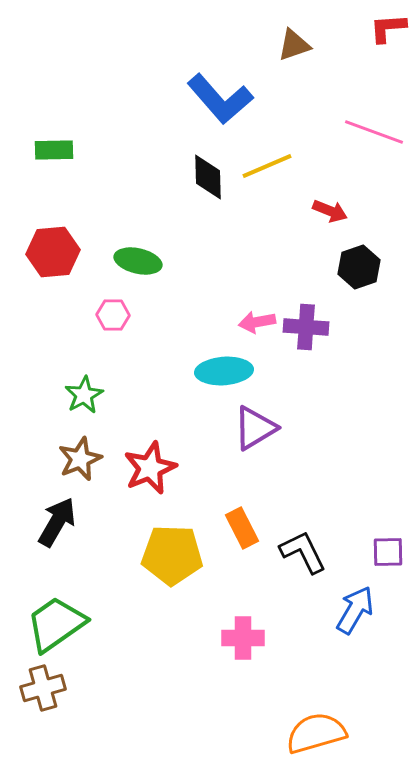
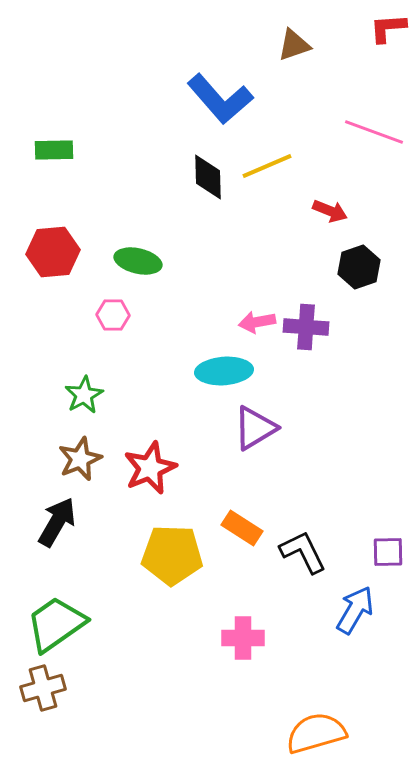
orange rectangle: rotated 30 degrees counterclockwise
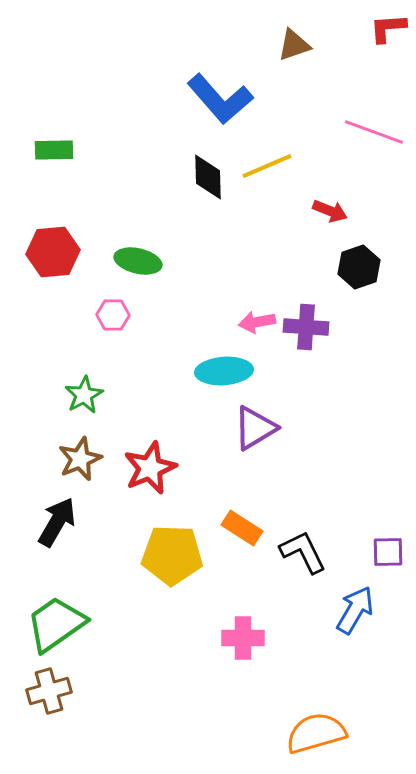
brown cross: moved 6 px right, 3 px down
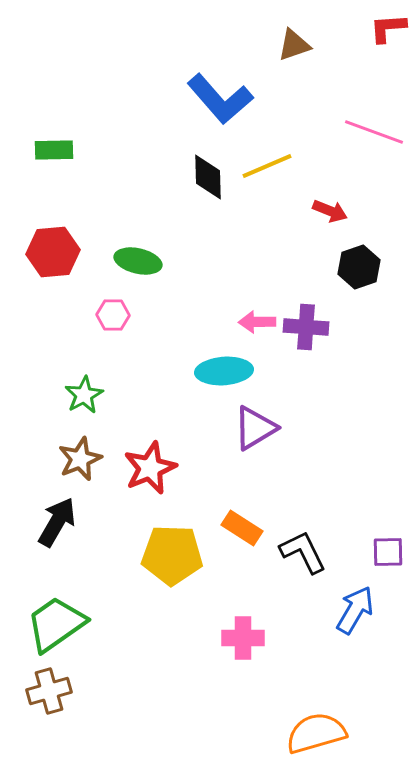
pink arrow: rotated 9 degrees clockwise
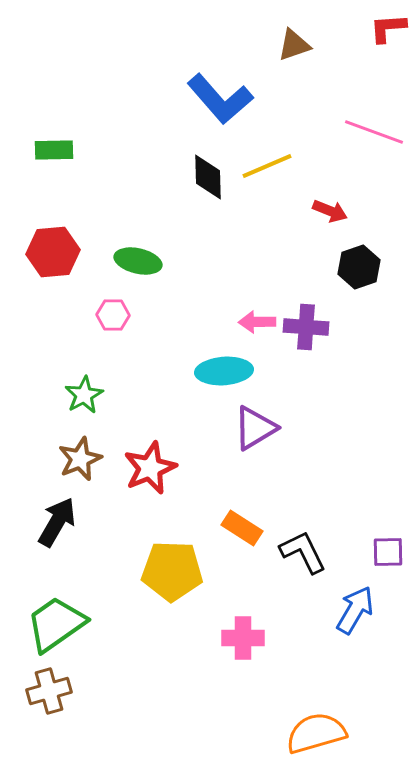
yellow pentagon: moved 16 px down
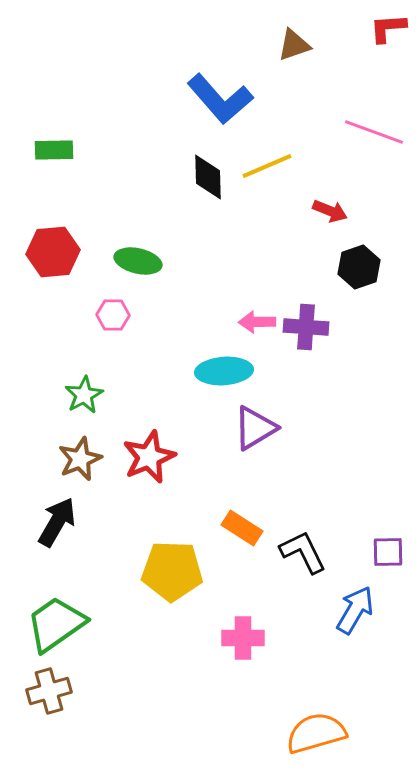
red star: moved 1 px left, 11 px up
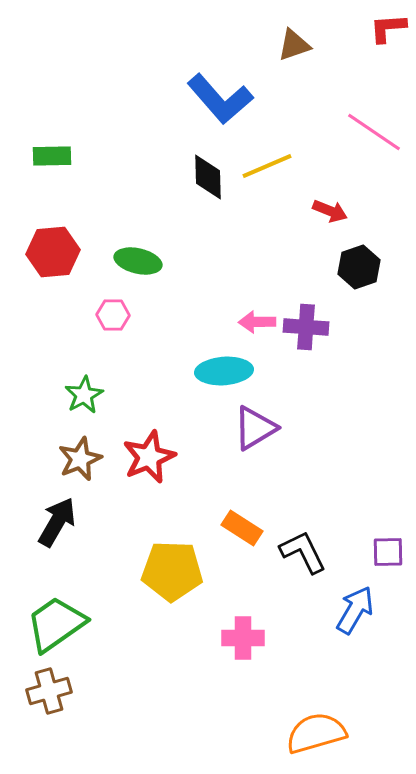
pink line: rotated 14 degrees clockwise
green rectangle: moved 2 px left, 6 px down
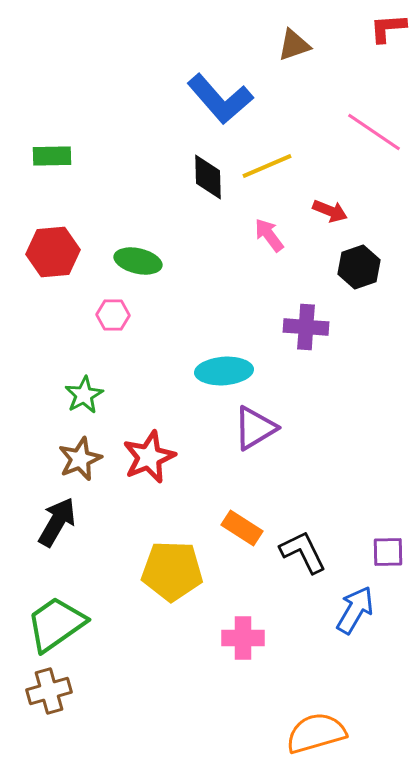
pink arrow: moved 12 px right, 87 px up; rotated 54 degrees clockwise
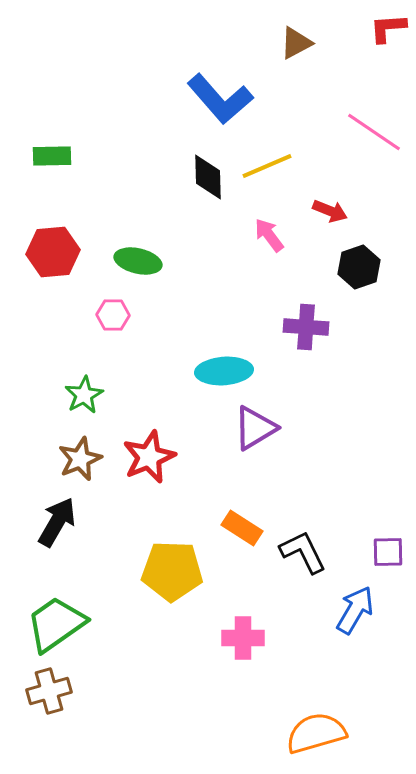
brown triangle: moved 2 px right, 2 px up; rotated 9 degrees counterclockwise
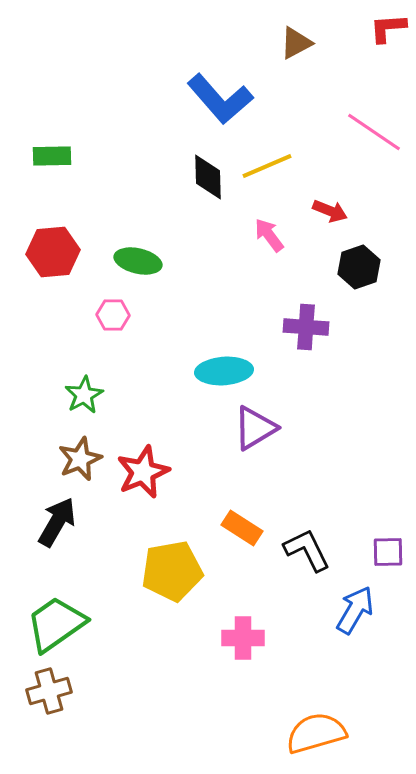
red star: moved 6 px left, 15 px down
black L-shape: moved 4 px right, 2 px up
yellow pentagon: rotated 12 degrees counterclockwise
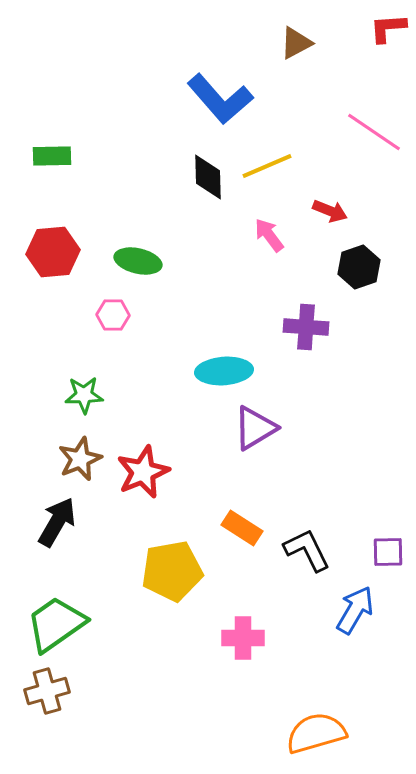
green star: rotated 27 degrees clockwise
brown cross: moved 2 px left
